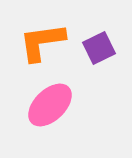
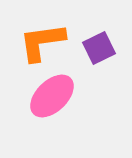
pink ellipse: moved 2 px right, 9 px up
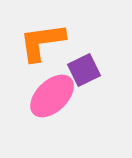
purple square: moved 15 px left, 22 px down
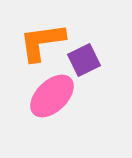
purple square: moved 10 px up
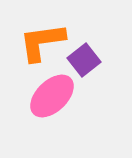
purple square: rotated 12 degrees counterclockwise
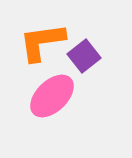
purple square: moved 4 px up
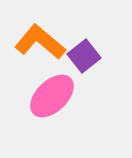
orange L-shape: moved 2 px left; rotated 48 degrees clockwise
